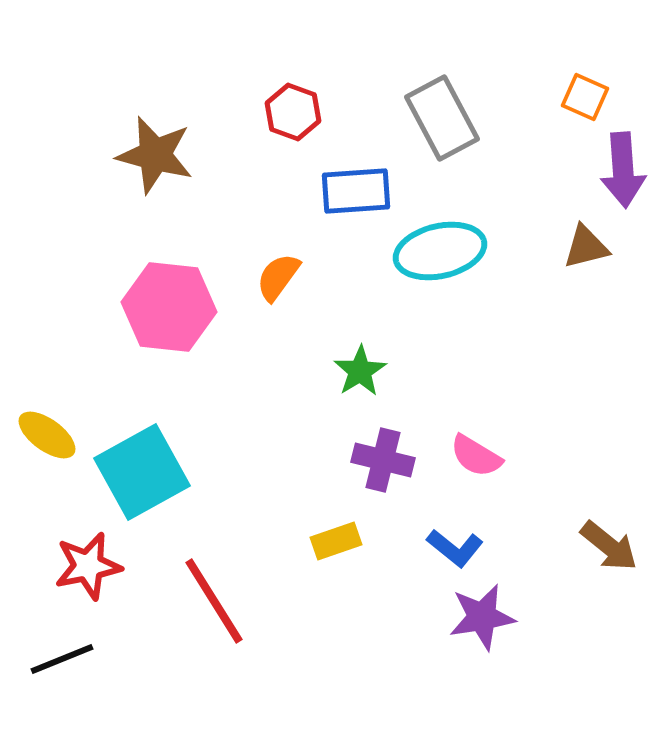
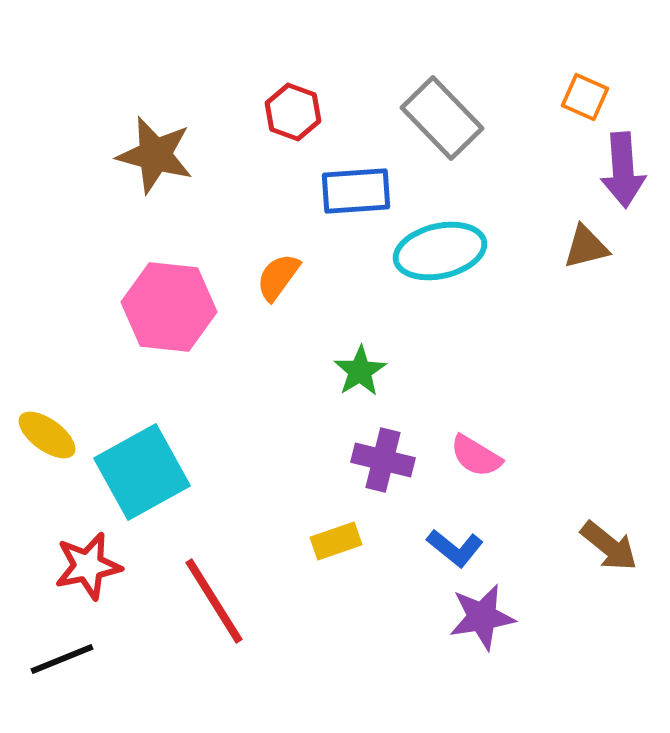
gray rectangle: rotated 16 degrees counterclockwise
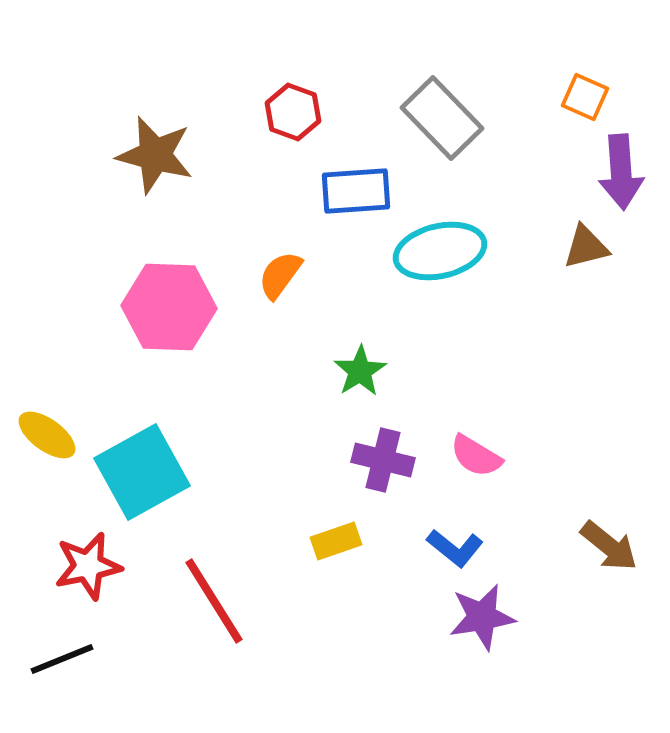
purple arrow: moved 2 px left, 2 px down
orange semicircle: moved 2 px right, 2 px up
pink hexagon: rotated 4 degrees counterclockwise
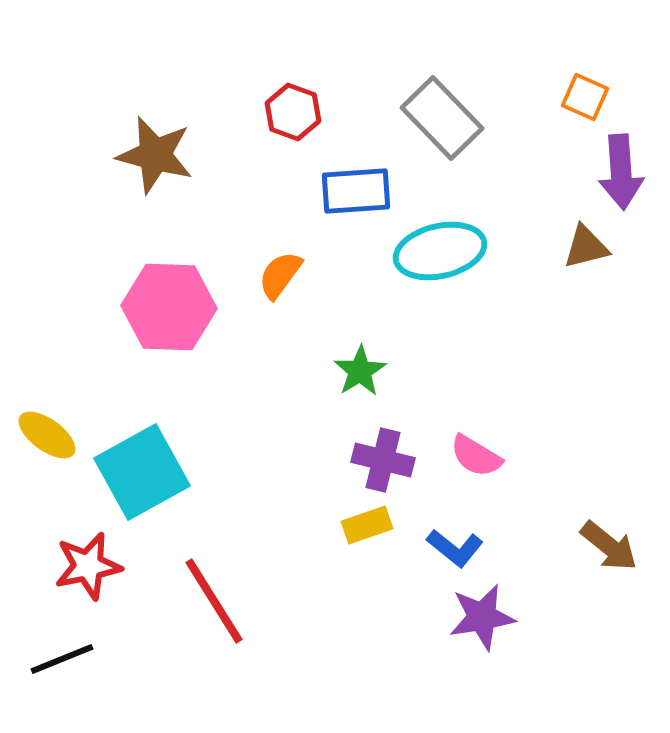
yellow rectangle: moved 31 px right, 16 px up
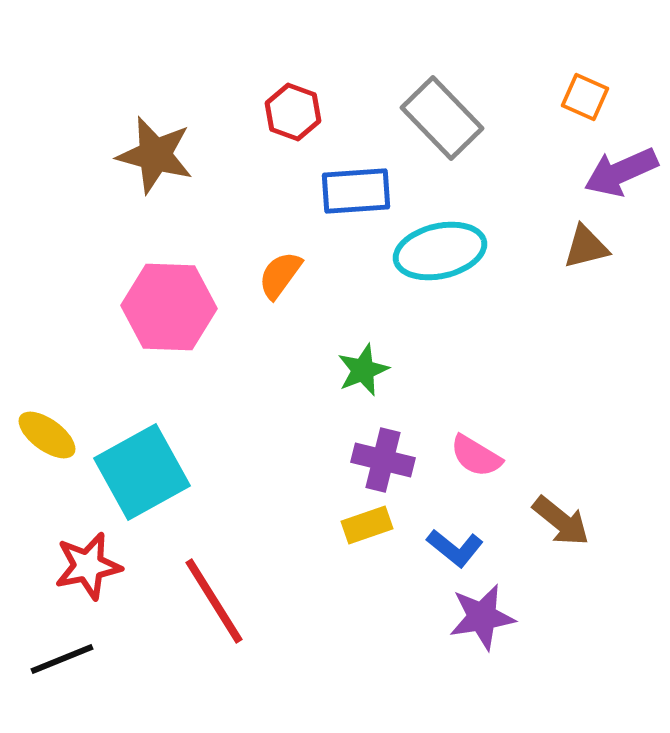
purple arrow: rotated 70 degrees clockwise
green star: moved 3 px right, 1 px up; rotated 10 degrees clockwise
brown arrow: moved 48 px left, 25 px up
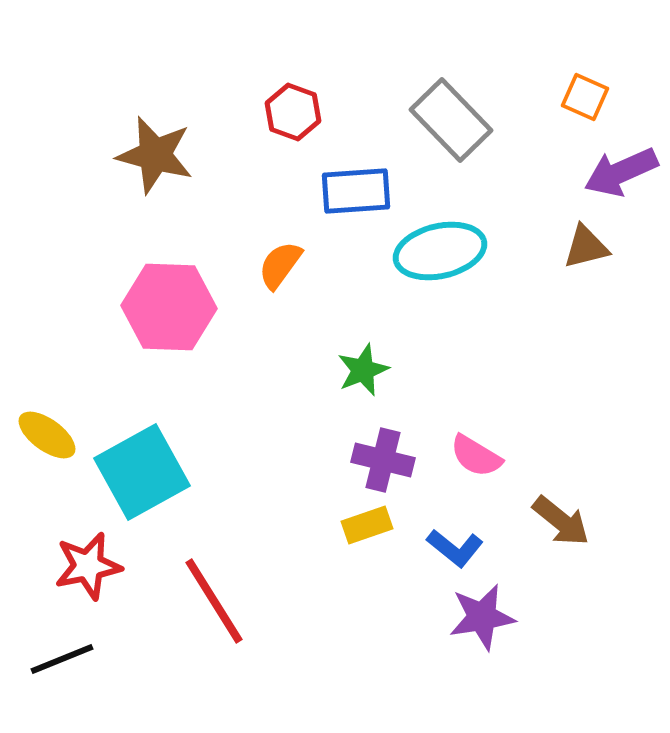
gray rectangle: moved 9 px right, 2 px down
orange semicircle: moved 10 px up
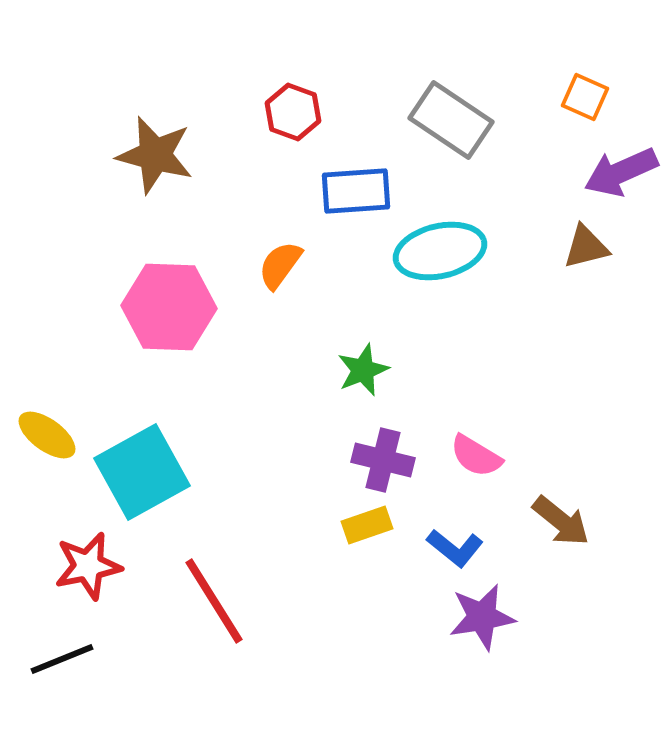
gray rectangle: rotated 12 degrees counterclockwise
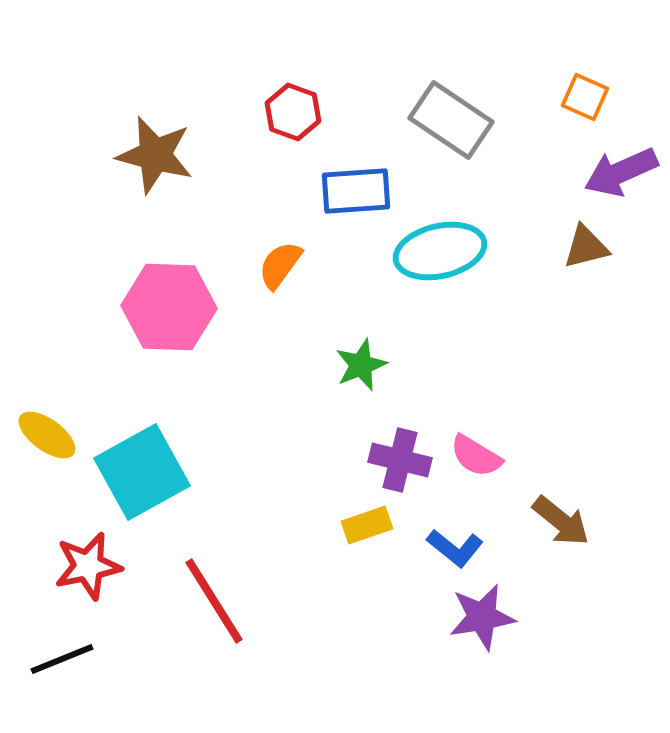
green star: moved 2 px left, 5 px up
purple cross: moved 17 px right
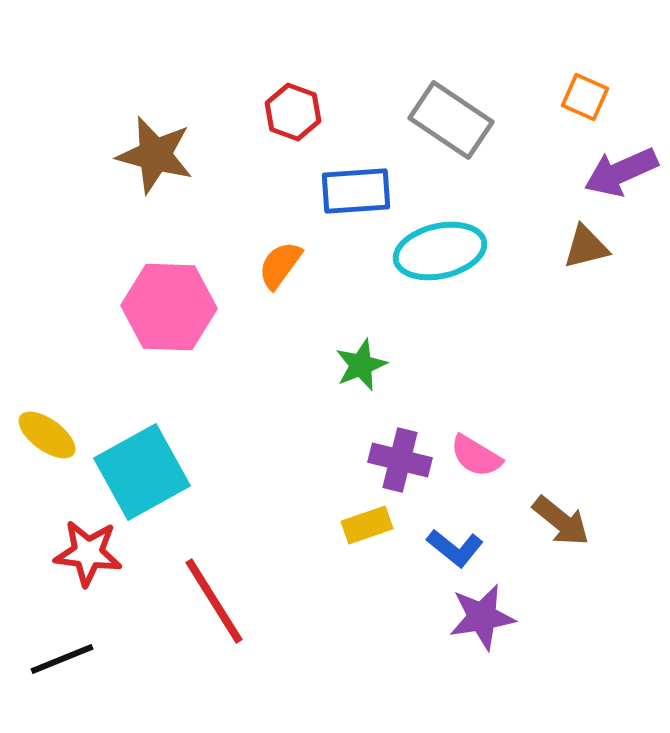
red star: moved 13 px up; rotated 18 degrees clockwise
